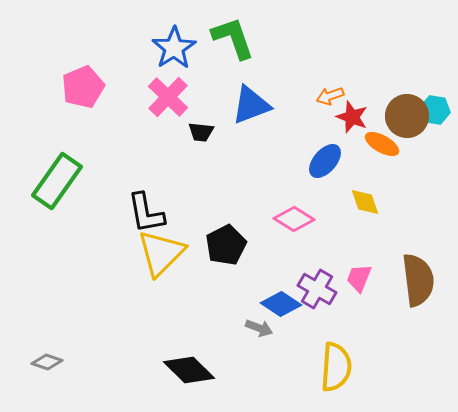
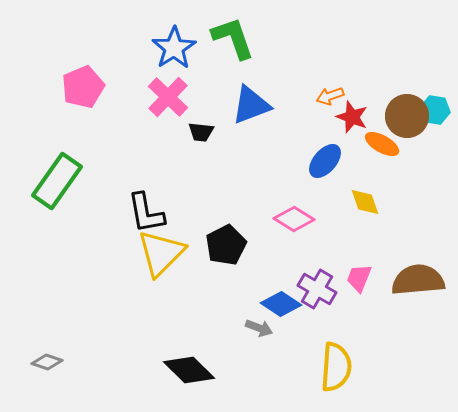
brown semicircle: rotated 88 degrees counterclockwise
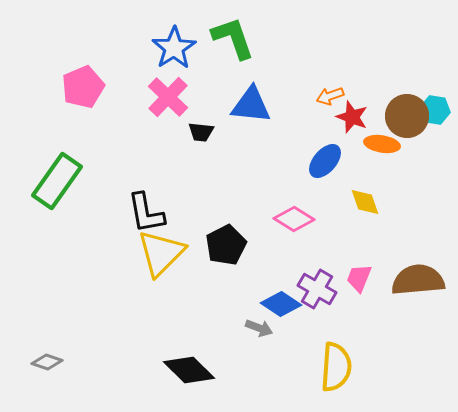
blue triangle: rotated 27 degrees clockwise
orange ellipse: rotated 20 degrees counterclockwise
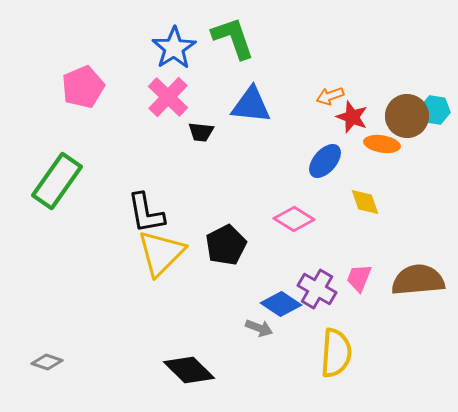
yellow semicircle: moved 14 px up
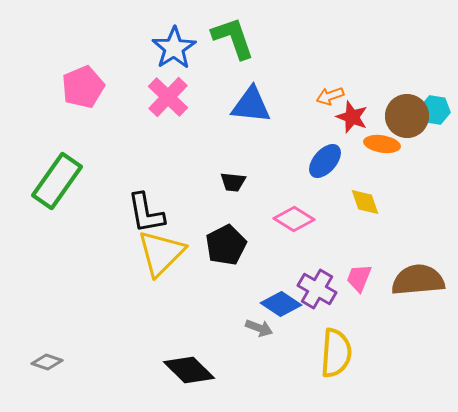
black trapezoid: moved 32 px right, 50 px down
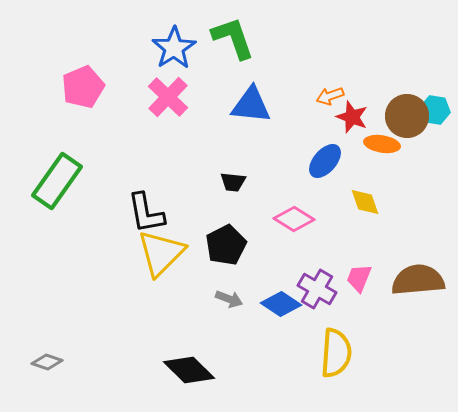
gray arrow: moved 30 px left, 29 px up
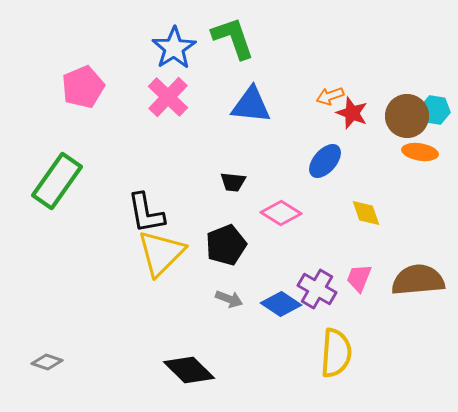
red star: moved 4 px up
orange ellipse: moved 38 px right, 8 px down
yellow diamond: moved 1 px right, 11 px down
pink diamond: moved 13 px left, 6 px up
black pentagon: rotated 6 degrees clockwise
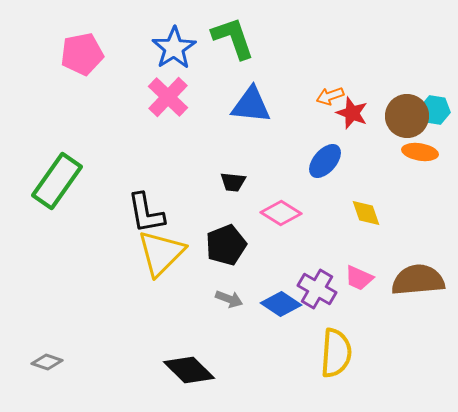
pink pentagon: moved 1 px left, 33 px up; rotated 12 degrees clockwise
pink trapezoid: rotated 88 degrees counterclockwise
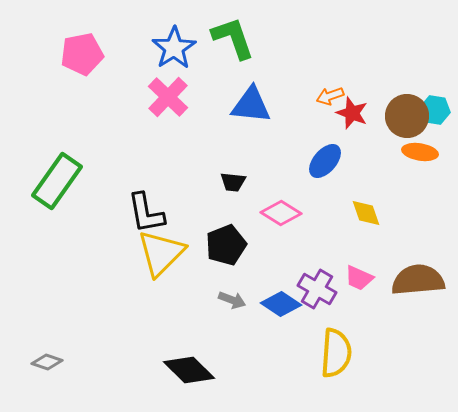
gray arrow: moved 3 px right, 1 px down
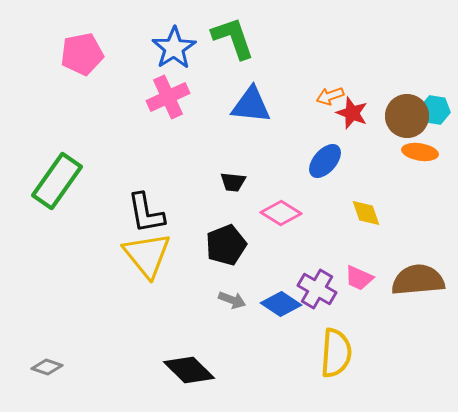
pink cross: rotated 21 degrees clockwise
yellow triangle: moved 14 px left, 2 px down; rotated 24 degrees counterclockwise
gray diamond: moved 5 px down
